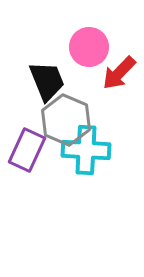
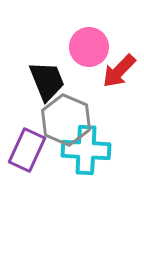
red arrow: moved 2 px up
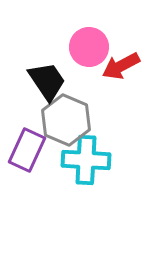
red arrow: moved 2 px right, 5 px up; rotated 18 degrees clockwise
black trapezoid: rotated 12 degrees counterclockwise
cyan cross: moved 10 px down
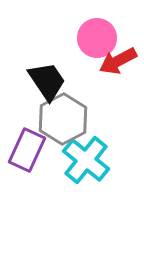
pink circle: moved 8 px right, 9 px up
red arrow: moved 3 px left, 5 px up
gray hexagon: moved 3 px left, 1 px up; rotated 9 degrees clockwise
cyan cross: rotated 36 degrees clockwise
